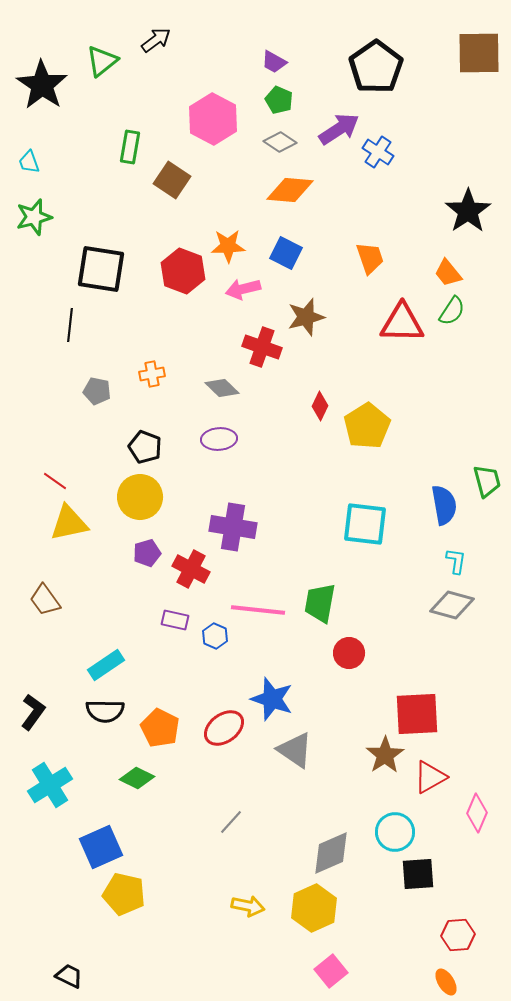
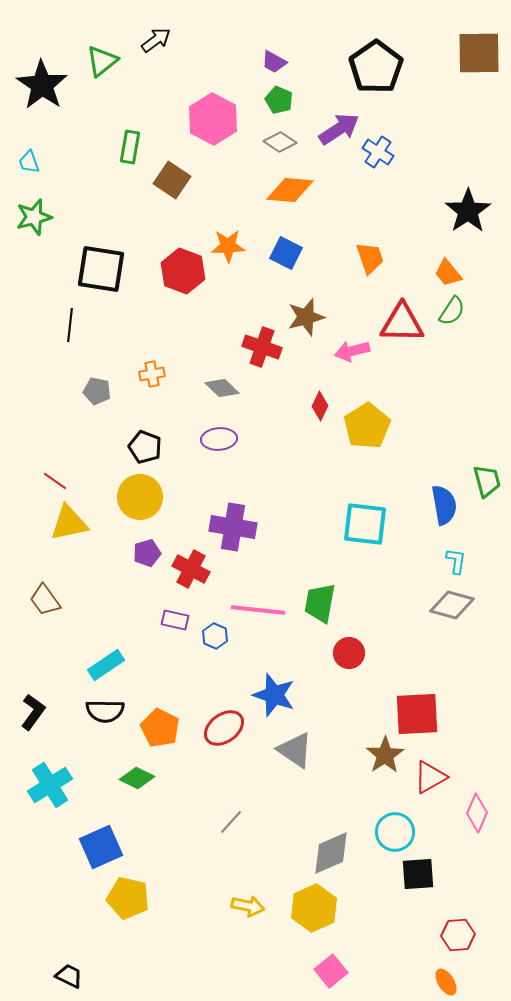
pink arrow at (243, 289): moved 109 px right, 62 px down
blue star at (272, 699): moved 2 px right, 4 px up
yellow pentagon at (124, 894): moved 4 px right, 4 px down
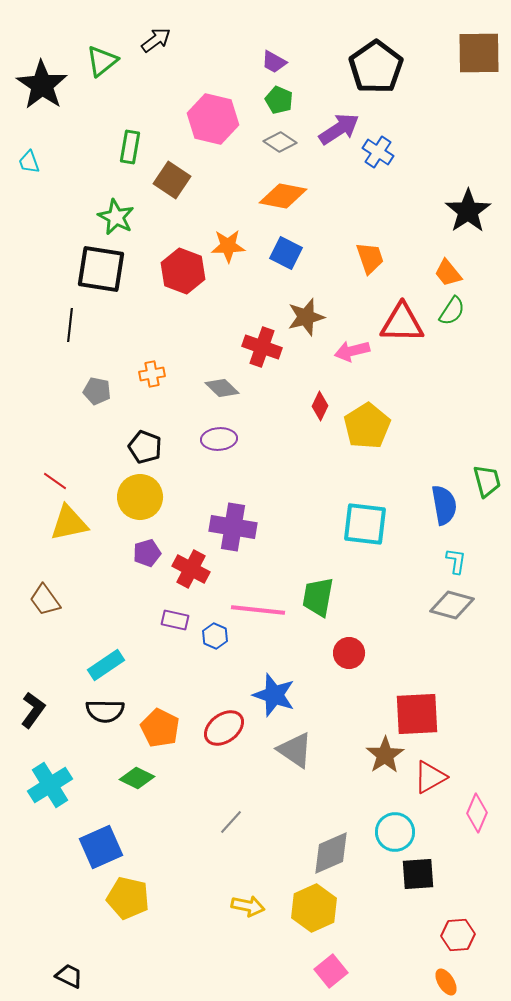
pink hexagon at (213, 119): rotated 15 degrees counterclockwise
orange diamond at (290, 190): moved 7 px left, 6 px down; rotated 6 degrees clockwise
green star at (34, 217): moved 82 px right; rotated 30 degrees counterclockwise
green trapezoid at (320, 603): moved 2 px left, 6 px up
black L-shape at (33, 712): moved 2 px up
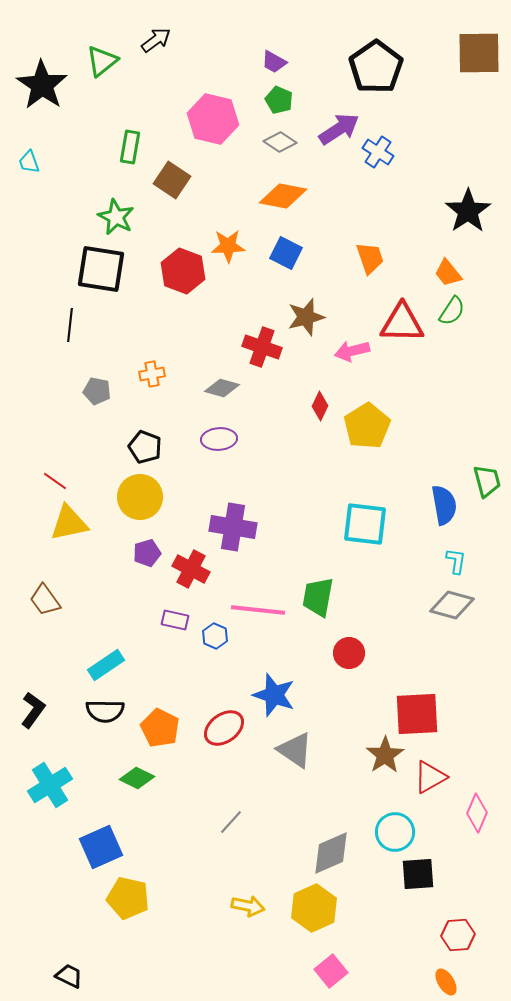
gray diamond at (222, 388): rotated 28 degrees counterclockwise
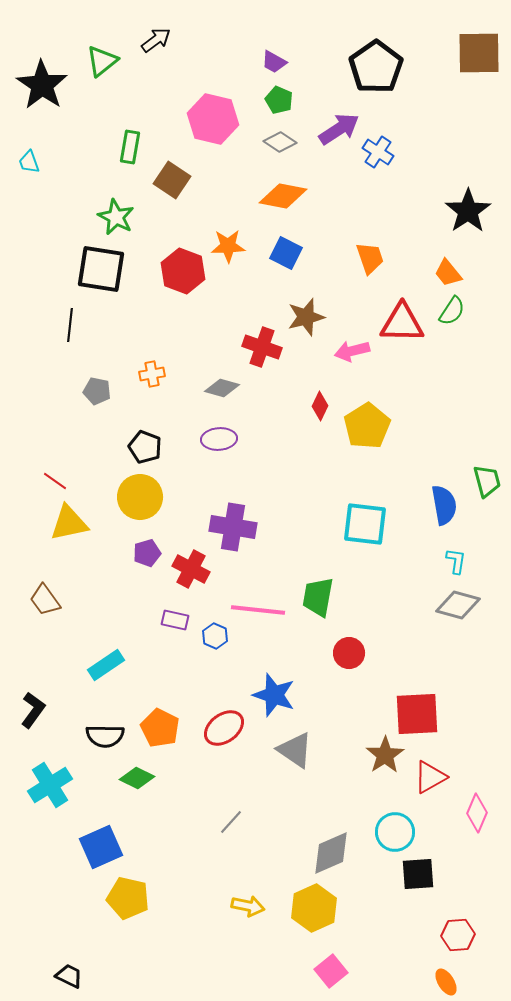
gray diamond at (452, 605): moved 6 px right
black semicircle at (105, 711): moved 25 px down
